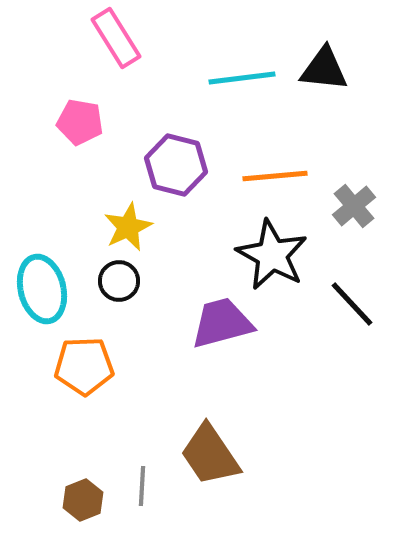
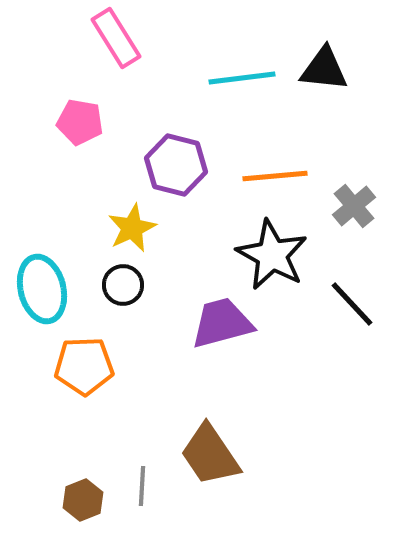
yellow star: moved 4 px right, 1 px down
black circle: moved 4 px right, 4 px down
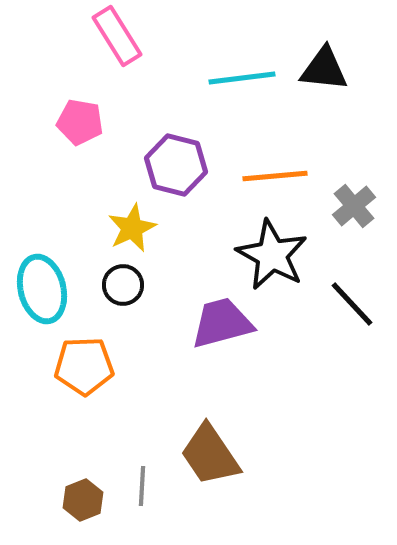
pink rectangle: moved 1 px right, 2 px up
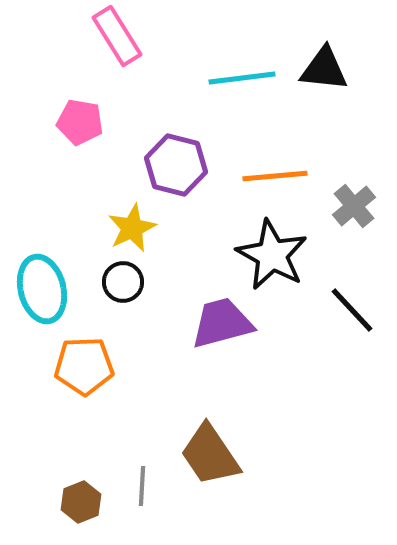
black circle: moved 3 px up
black line: moved 6 px down
brown hexagon: moved 2 px left, 2 px down
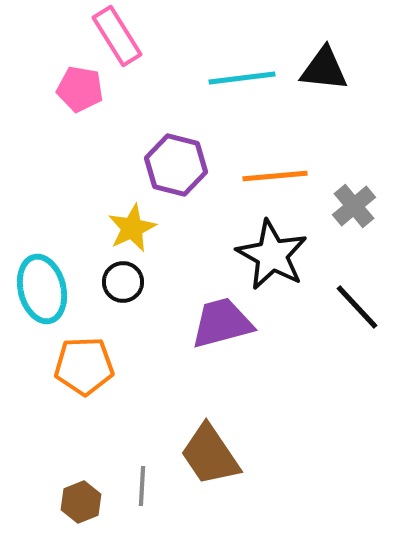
pink pentagon: moved 33 px up
black line: moved 5 px right, 3 px up
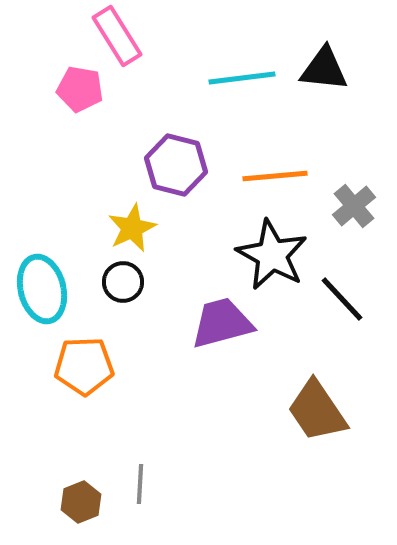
black line: moved 15 px left, 8 px up
brown trapezoid: moved 107 px right, 44 px up
gray line: moved 2 px left, 2 px up
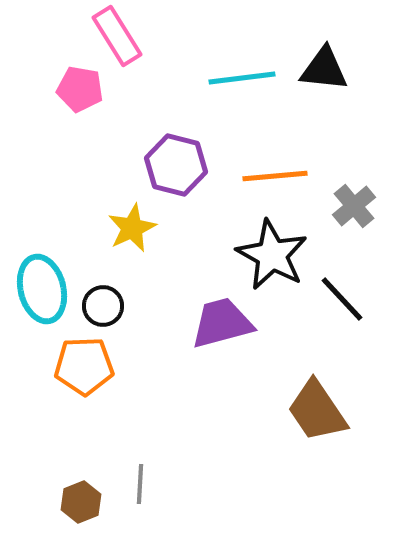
black circle: moved 20 px left, 24 px down
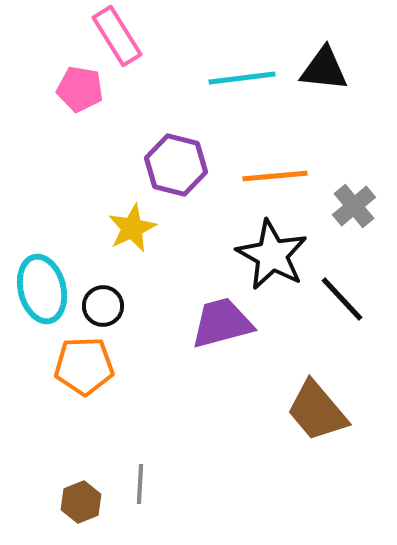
brown trapezoid: rotated 6 degrees counterclockwise
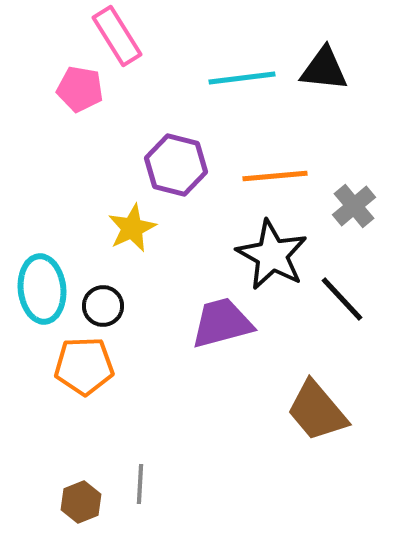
cyan ellipse: rotated 8 degrees clockwise
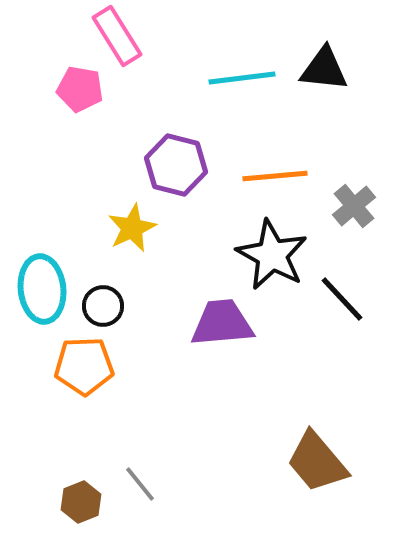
purple trapezoid: rotated 10 degrees clockwise
brown trapezoid: moved 51 px down
gray line: rotated 42 degrees counterclockwise
